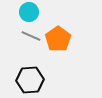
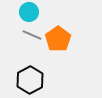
gray line: moved 1 px right, 1 px up
black hexagon: rotated 24 degrees counterclockwise
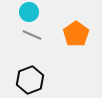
orange pentagon: moved 18 px right, 5 px up
black hexagon: rotated 8 degrees clockwise
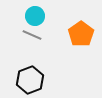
cyan circle: moved 6 px right, 4 px down
orange pentagon: moved 5 px right
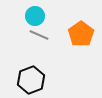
gray line: moved 7 px right
black hexagon: moved 1 px right
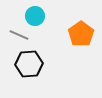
gray line: moved 20 px left
black hexagon: moved 2 px left, 16 px up; rotated 16 degrees clockwise
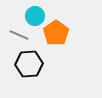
orange pentagon: moved 25 px left, 1 px up
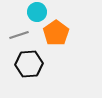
cyan circle: moved 2 px right, 4 px up
gray line: rotated 42 degrees counterclockwise
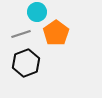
gray line: moved 2 px right, 1 px up
black hexagon: moved 3 px left, 1 px up; rotated 16 degrees counterclockwise
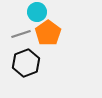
orange pentagon: moved 8 px left
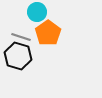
gray line: moved 3 px down; rotated 36 degrees clockwise
black hexagon: moved 8 px left, 7 px up; rotated 24 degrees counterclockwise
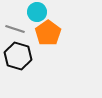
gray line: moved 6 px left, 8 px up
